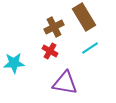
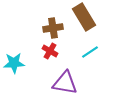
brown cross: moved 1 px left, 1 px down; rotated 18 degrees clockwise
cyan line: moved 4 px down
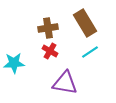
brown rectangle: moved 1 px right, 6 px down
brown cross: moved 5 px left
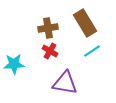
cyan line: moved 2 px right, 1 px up
cyan star: moved 1 px down
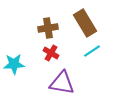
red cross: moved 1 px right, 2 px down
purple triangle: moved 3 px left
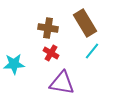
brown cross: rotated 18 degrees clockwise
cyan line: rotated 18 degrees counterclockwise
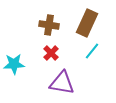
brown rectangle: moved 2 px right; rotated 56 degrees clockwise
brown cross: moved 1 px right, 3 px up
red cross: rotated 14 degrees clockwise
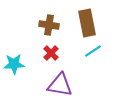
brown rectangle: rotated 36 degrees counterclockwise
cyan line: moved 1 px right; rotated 18 degrees clockwise
purple triangle: moved 2 px left, 2 px down
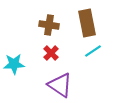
purple triangle: rotated 24 degrees clockwise
